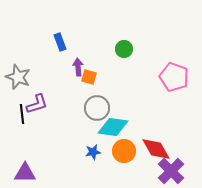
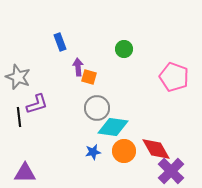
black line: moved 3 px left, 3 px down
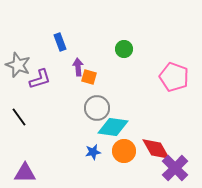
gray star: moved 12 px up
purple L-shape: moved 3 px right, 25 px up
black line: rotated 30 degrees counterclockwise
purple cross: moved 4 px right, 3 px up
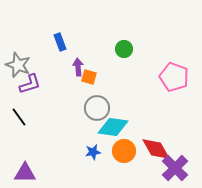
purple L-shape: moved 10 px left, 5 px down
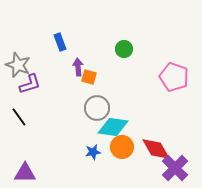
orange circle: moved 2 px left, 4 px up
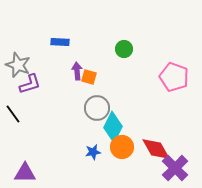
blue rectangle: rotated 66 degrees counterclockwise
purple arrow: moved 1 px left, 4 px down
black line: moved 6 px left, 3 px up
cyan diamond: rotated 72 degrees counterclockwise
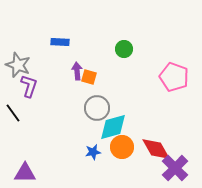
purple L-shape: moved 1 px left, 2 px down; rotated 55 degrees counterclockwise
black line: moved 1 px up
cyan diamond: rotated 48 degrees clockwise
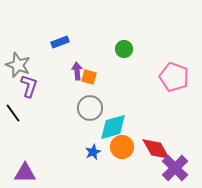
blue rectangle: rotated 24 degrees counterclockwise
gray circle: moved 7 px left
blue star: rotated 14 degrees counterclockwise
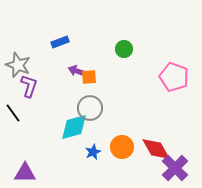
purple arrow: rotated 66 degrees counterclockwise
orange square: rotated 21 degrees counterclockwise
cyan diamond: moved 39 px left
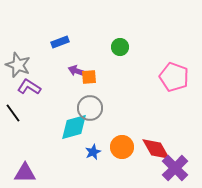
green circle: moved 4 px left, 2 px up
purple L-shape: moved 1 px down; rotated 75 degrees counterclockwise
